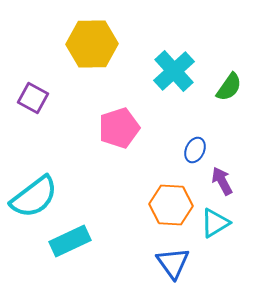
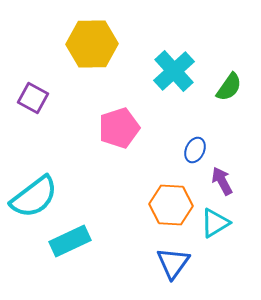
blue triangle: rotated 12 degrees clockwise
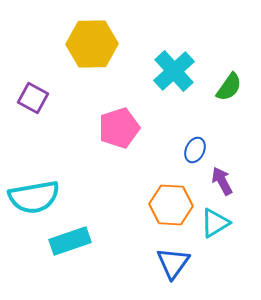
cyan semicircle: rotated 27 degrees clockwise
cyan rectangle: rotated 6 degrees clockwise
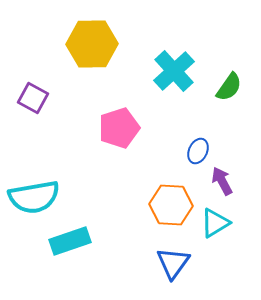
blue ellipse: moved 3 px right, 1 px down
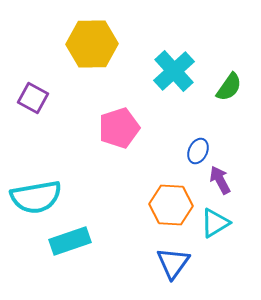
purple arrow: moved 2 px left, 1 px up
cyan semicircle: moved 2 px right
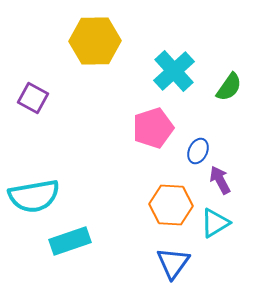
yellow hexagon: moved 3 px right, 3 px up
pink pentagon: moved 34 px right
cyan semicircle: moved 2 px left, 1 px up
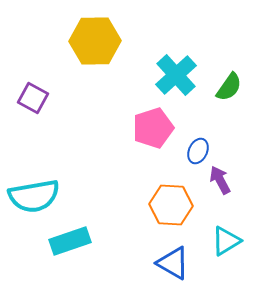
cyan cross: moved 2 px right, 4 px down
cyan triangle: moved 11 px right, 18 px down
blue triangle: rotated 36 degrees counterclockwise
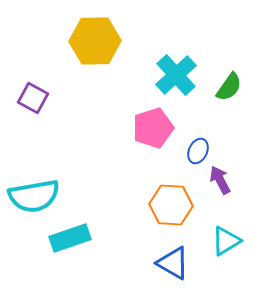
cyan rectangle: moved 3 px up
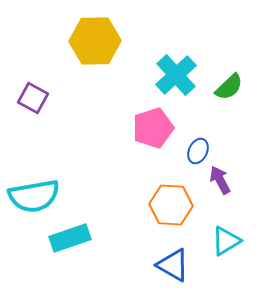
green semicircle: rotated 12 degrees clockwise
blue triangle: moved 2 px down
